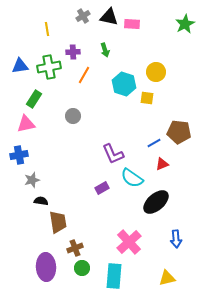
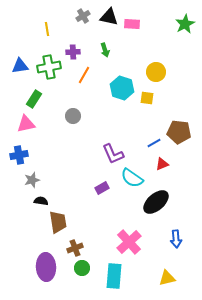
cyan hexagon: moved 2 px left, 4 px down
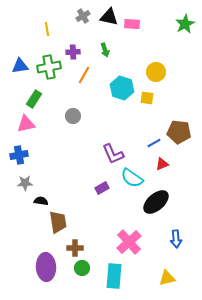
gray star: moved 7 px left, 3 px down; rotated 14 degrees clockwise
brown cross: rotated 21 degrees clockwise
